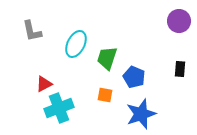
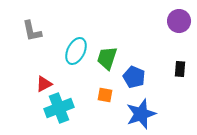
cyan ellipse: moved 7 px down
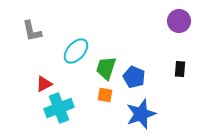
cyan ellipse: rotated 16 degrees clockwise
green trapezoid: moved 1 px left, 10 px down
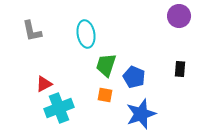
purple circle: moved 5 px up
cyan ellipse: moved 10 px right, 17 px up; rotated 52 degrees counterclockwise
green trapezoid: moved 3 px up
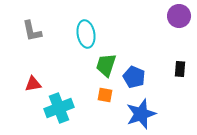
red triangle: moved 11 px left; rotated 18 degrees clockwise
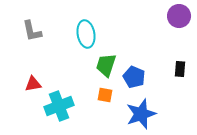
cyan cross: moved 2 px up
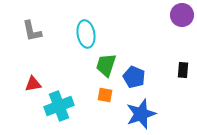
purple circle: moved 3 px right, 1 px up
black rectangle: moved 3 px right, 1 px down
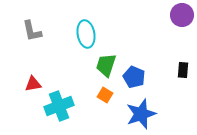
orange square: rotated 21 degrees clockwise
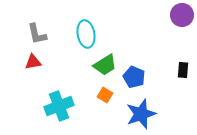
gray L-shape: moved 5 px right, 3 px down
green trapezoid: moved 1 px left; rotated 140 degrees counterclockwise
red triangle: moved 22 px up
